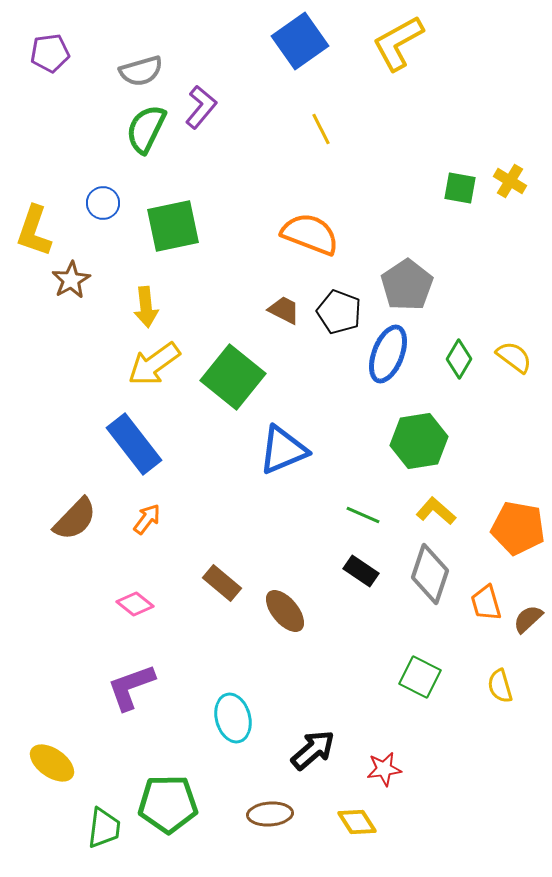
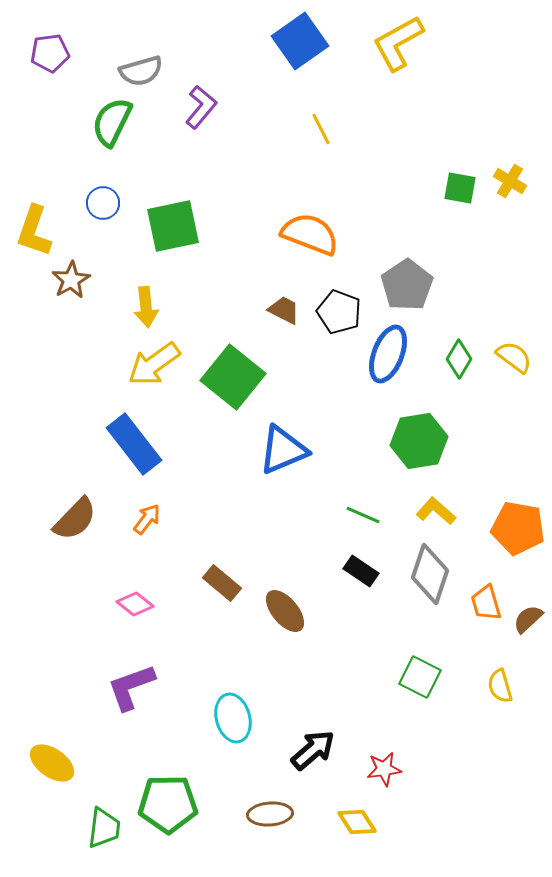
green semicircle at (146, 129): moved 34 px left, 7 px up
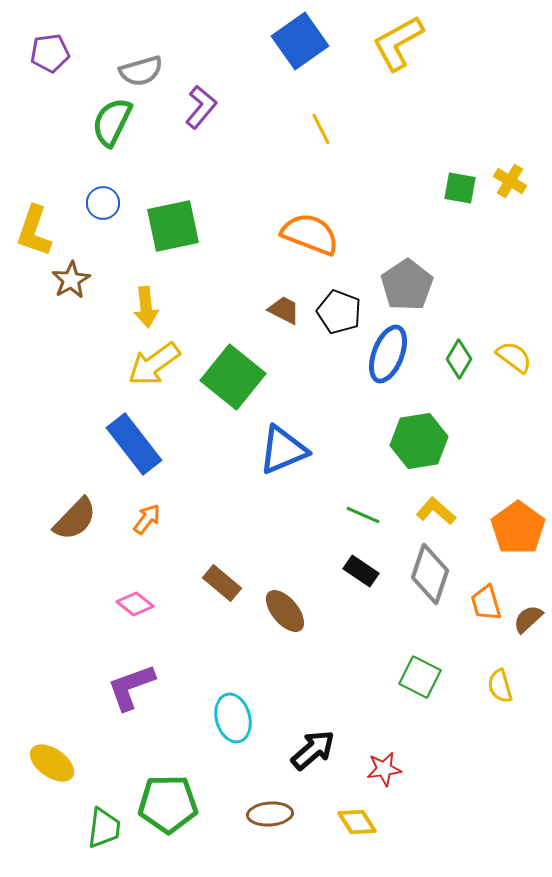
orange pentagon at (518, 528): rotated 26 degrees clockwise
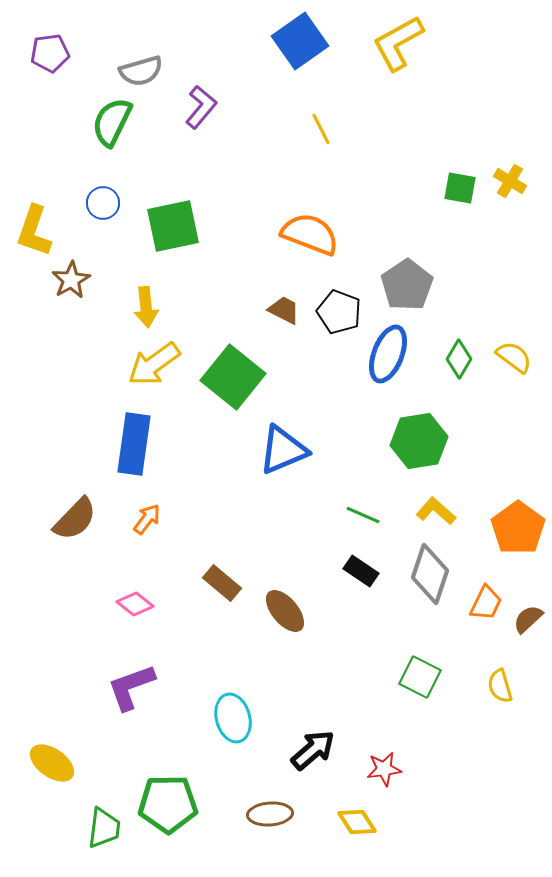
blue rectangle at (134, 444): rotated 46 degrees clockwise
orange trapezoid at (486, 603): rotated 138 degrees counterclockwise
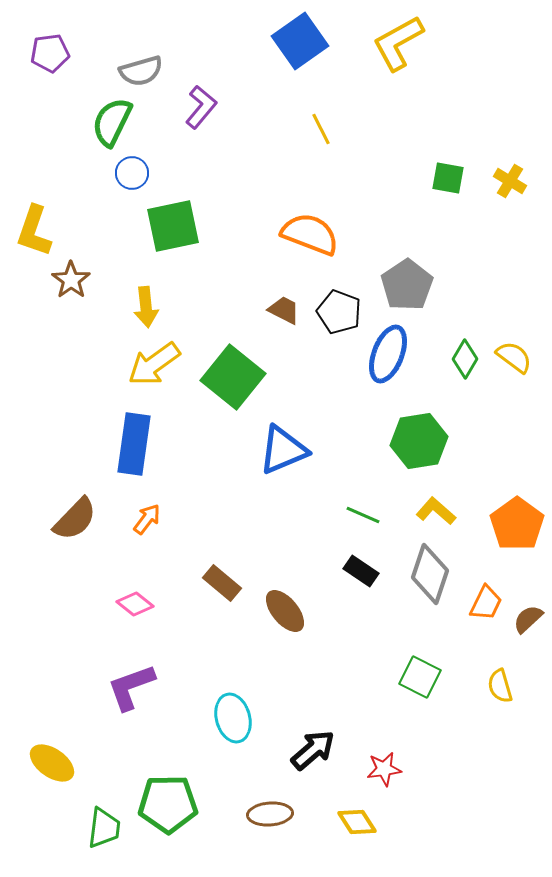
green square at (460, 188): moved 12 px left, 10 px up
blue circle at (103, 203): moved 29 px right, 30 px up
brown star at (71, 280): rotated 6 degrees counterclockwise
green diamond at (459, 359): moved 6 px right
orange pentagon at (518, 528): moved 1 px left, 4 px up
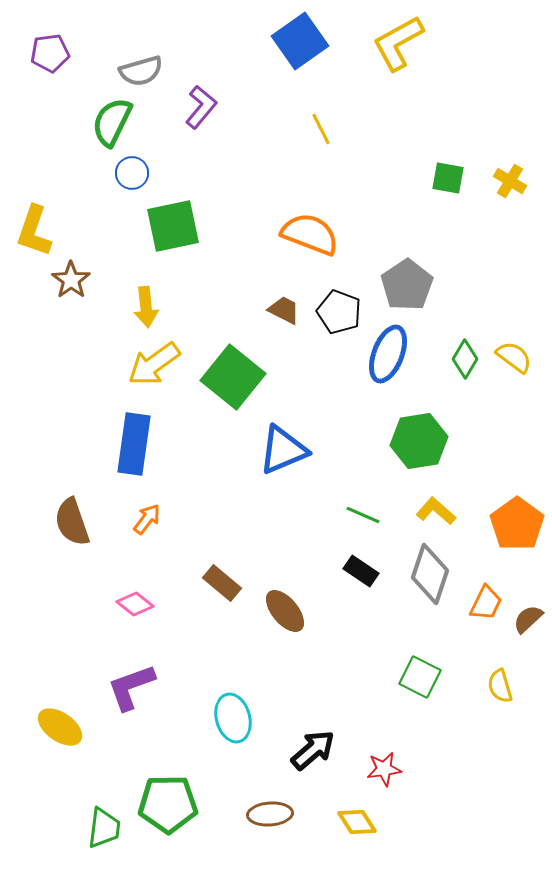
brown semicircle at (75, 519): moved 3 px left, 3 px down; rotated 117 degrees clockwise
yellow ellipse at (52, 763): moved 8 px right, 36 px up
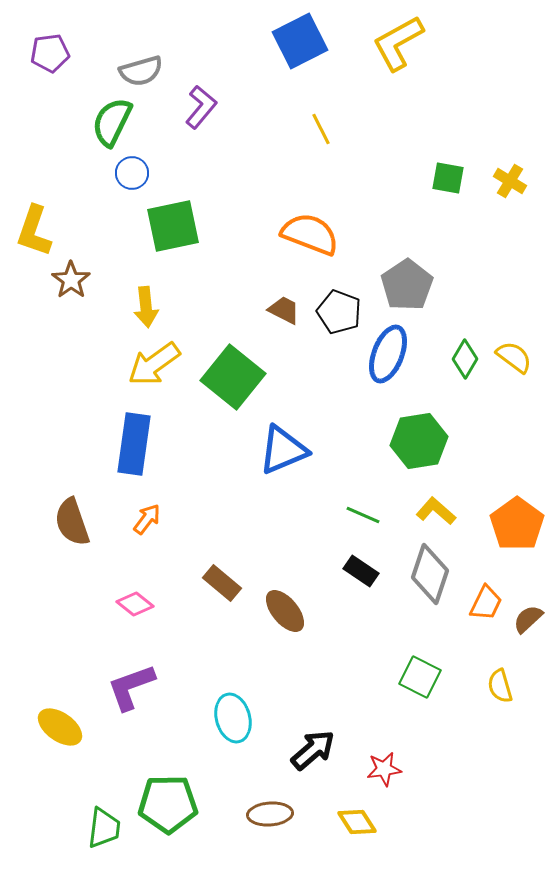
blue square at (300, 41): rotated 8 degrees clockwise
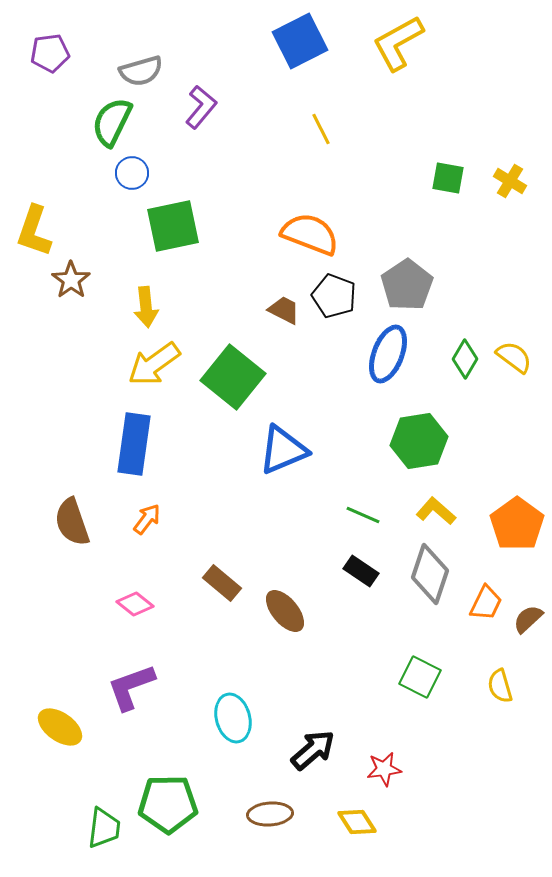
black pentagon at (339, 312): moved 5 px left, 16 px up
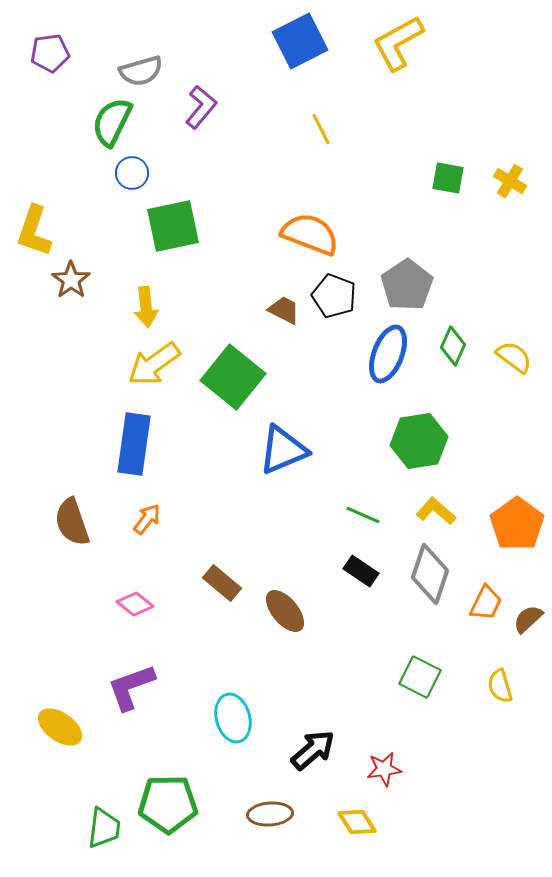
green diamond at (465, 359): moved 12 px left, 13 px up; rotated 6 degrees counterclockwise
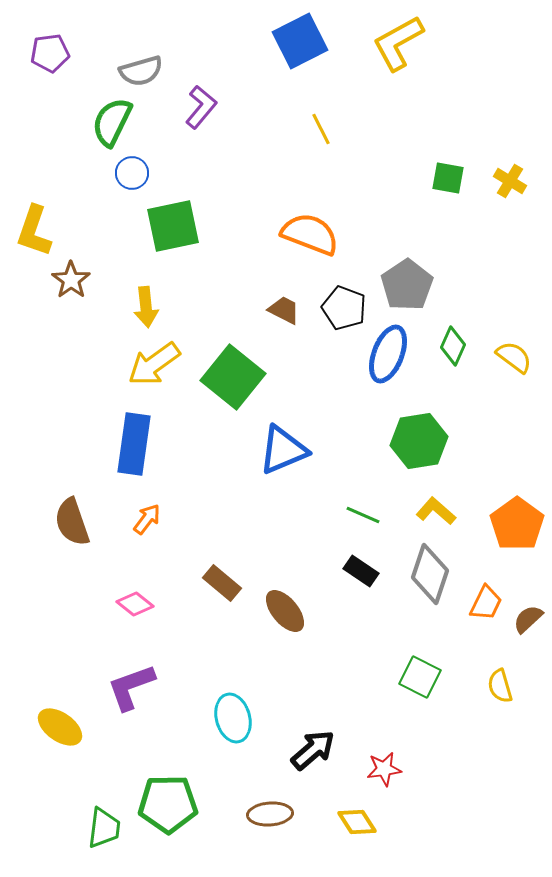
black pentagon at (334, 296): moved 10 px right, 12 px down
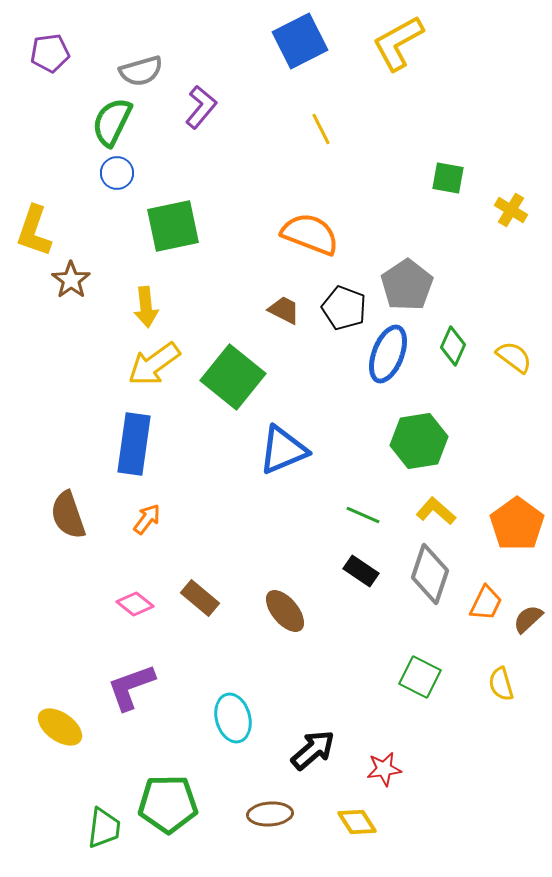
blue circle at (132, 173): moved 15 px left
yellow cross at (510, 181): moved 1 px right, 29 px down
brown semicircle at (72, 522): moved 4 px left, 7 px up
brown rectangle at (222, 583): moved 22 px left, 15 px down
yellow semicircle at (500, 686): moved 1 px right, 2 px up
